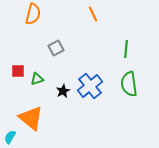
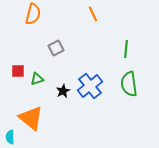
cyan semicircle: rotated 32 degrees counterclockwise
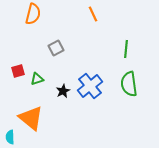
red square: rotated 16 degrees counterclockwise
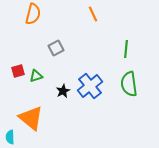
green triangle: moved 1 px left, 3 px up
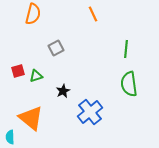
blue cross: moved 26 px down
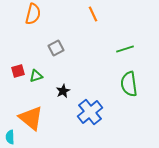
green line: moved 1 px left; rotated 66 degrees clockwise
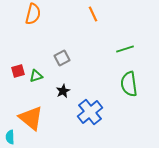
gray square: moved 6 px right, 10 px down
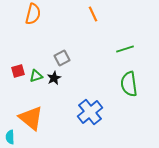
black star: moved 9 px left, 13 px up
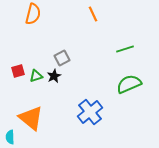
black star: moved 2 px up
green semicircle: rotated 75 degrees clockwise
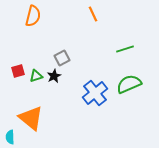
orange semicircle: moved 2 px down
blue cross: moved 5 px right, 19 px up
